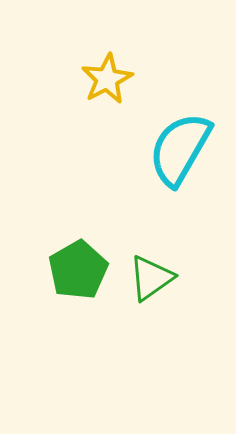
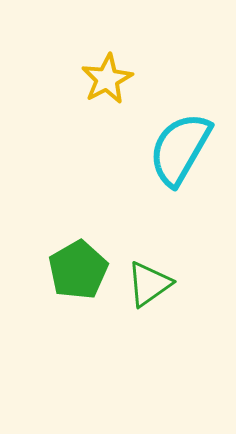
green triangle: moved 2 px left, 6 px down
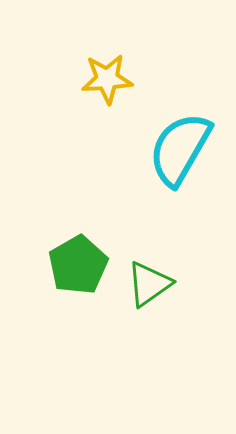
yellow star: rotated 24 degrees clockwise
green pentagon: moved 5 px up
